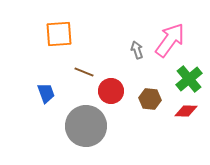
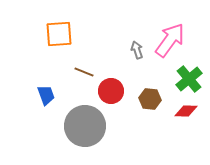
blue trapezoid: moved 2 px down
gray circle: moved 1 px left
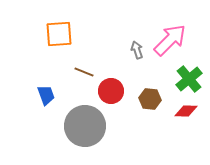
pink arrow: rotated 9 degrees clockwise
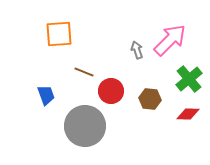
red diamond: moved 2 px right, 3 px down
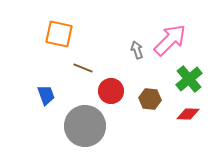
orange square: rotated 16 degrees clockwise
brown line: moved 1 px left, 4 px up
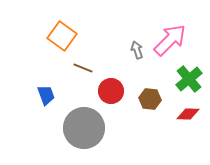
orange square: moved 3 px right, 2 px down; rotated 24 degrees clockwise
gray circle: moved 1 px left, 2 px down
